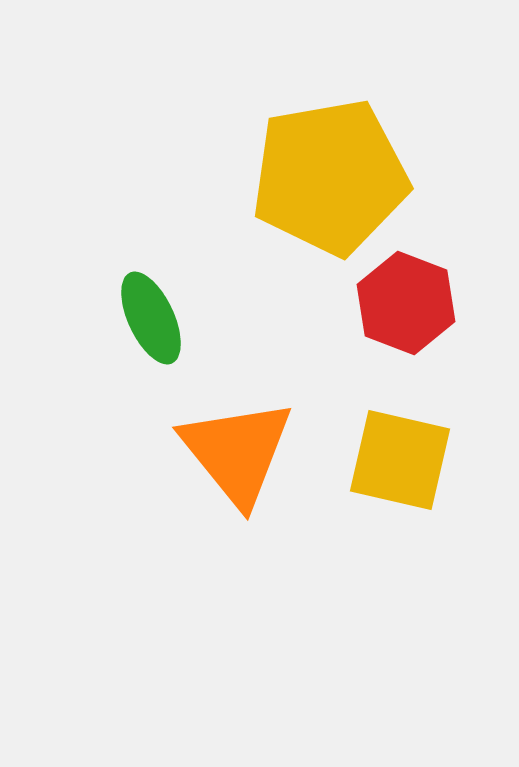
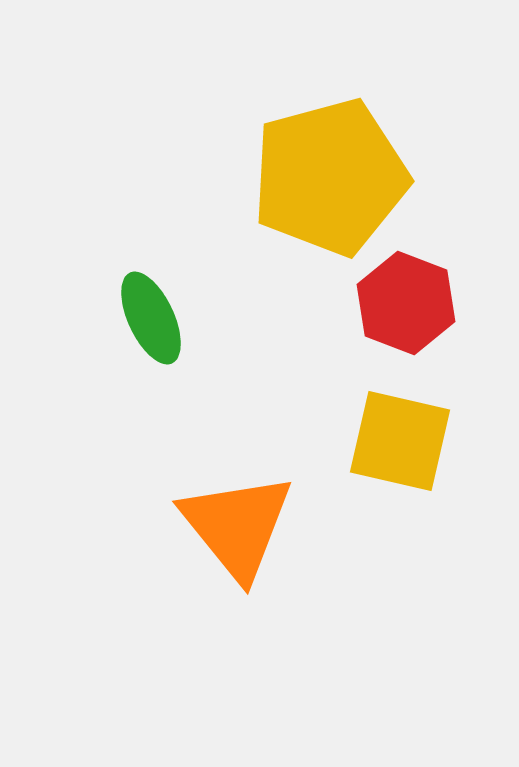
yellow pentagon: rotated 5 degrees counterclockwise
orange triangle: moved 74 px down
yellow square: moved 19 px up
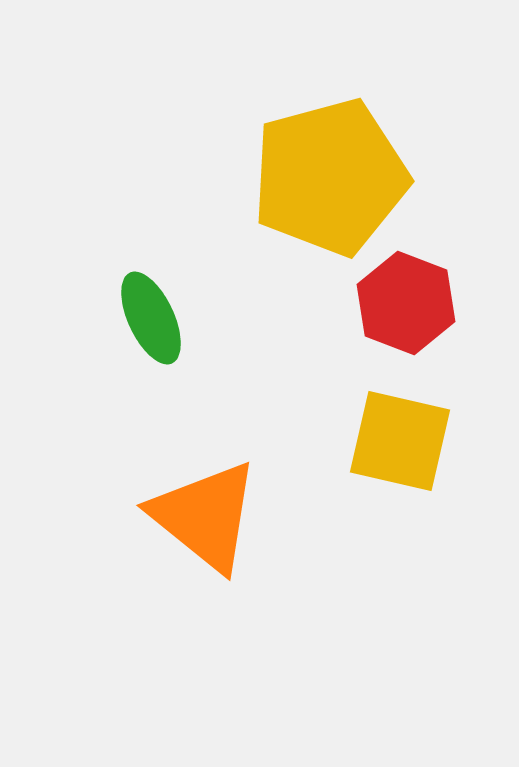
orange triangle: moved 32 px left, 10 px up; rotated 12 degrees counterclockwise
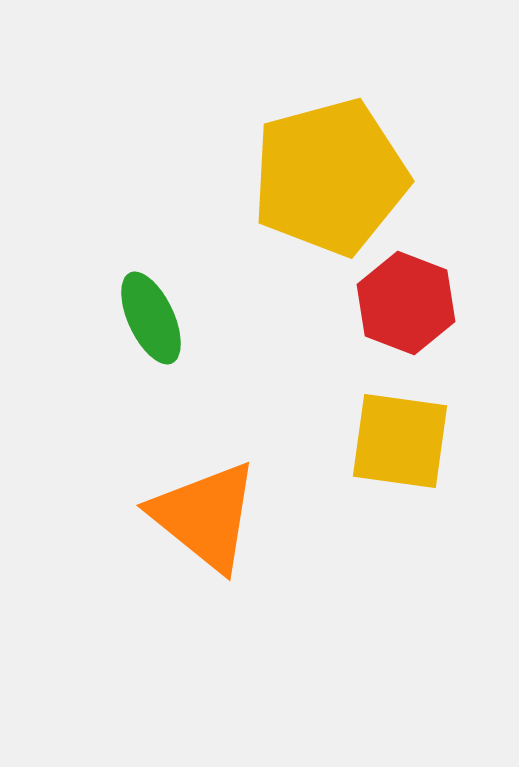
yellow square: rotated 5 degrees counterclockwise
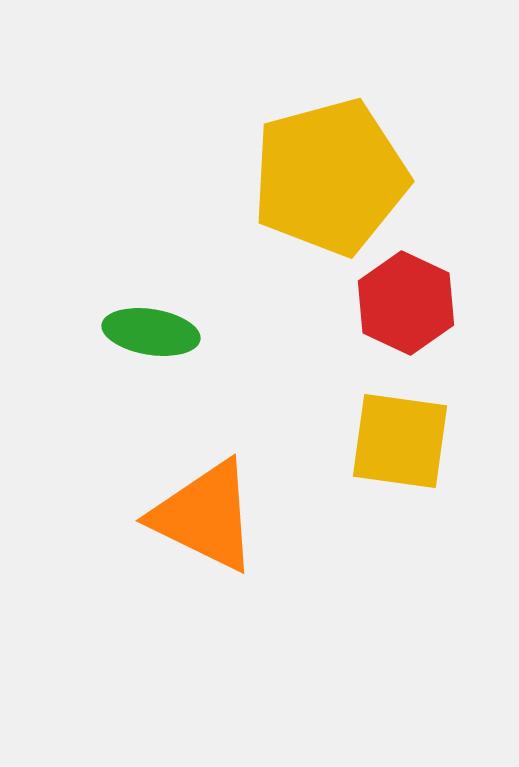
red hexagon: rotated 4 degrees clockwise
green ellipse: moved 14 px down; rotated 56 degrees counterclockwise
orange triangle: rotated 13 degrees counterclockwise
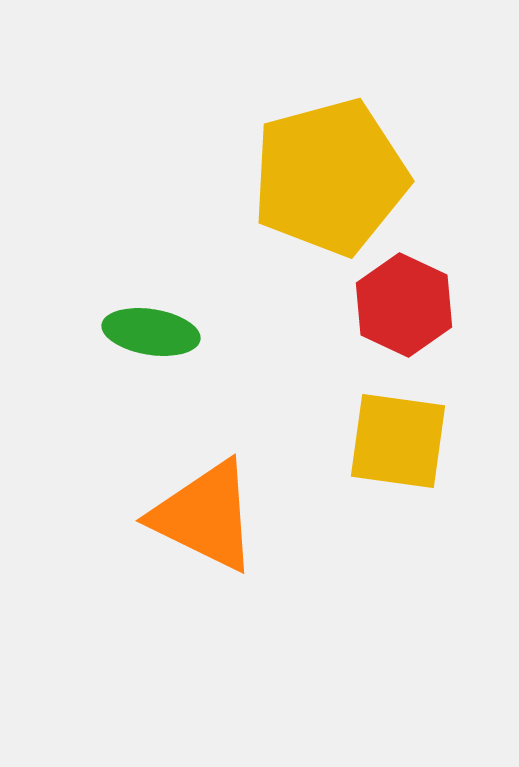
red hexagon: moved 2 px left, 2 px down
yellow square: moved 2 px left
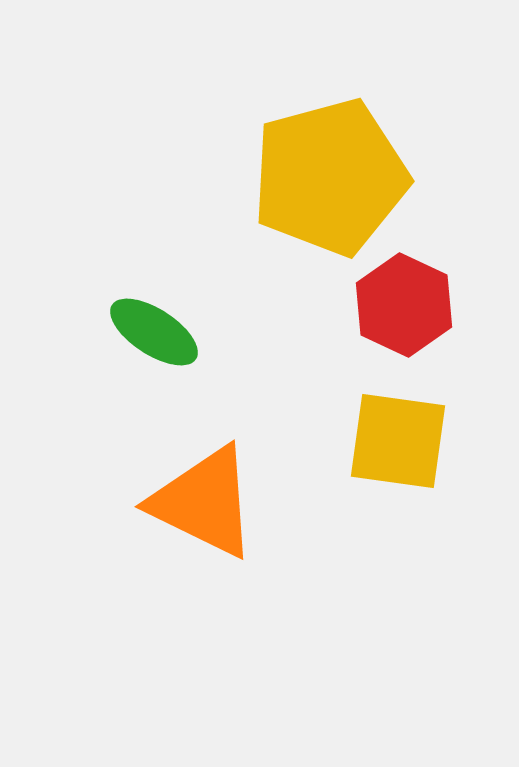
green ellipse: moved 3 px right; rotated 24 degrees clockwise
orange triangle: moved 1 px left, 14 px up
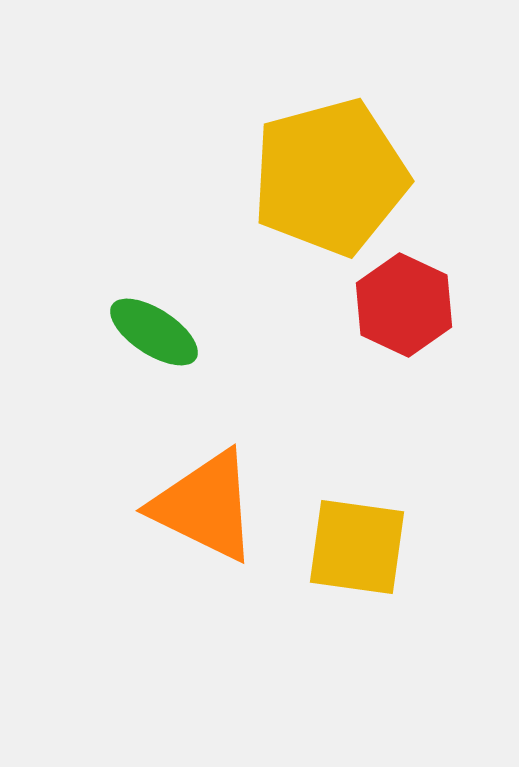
yellow square: moved 41 px left, 106 px down
orange triangle: moved 1 px right, 4 px down
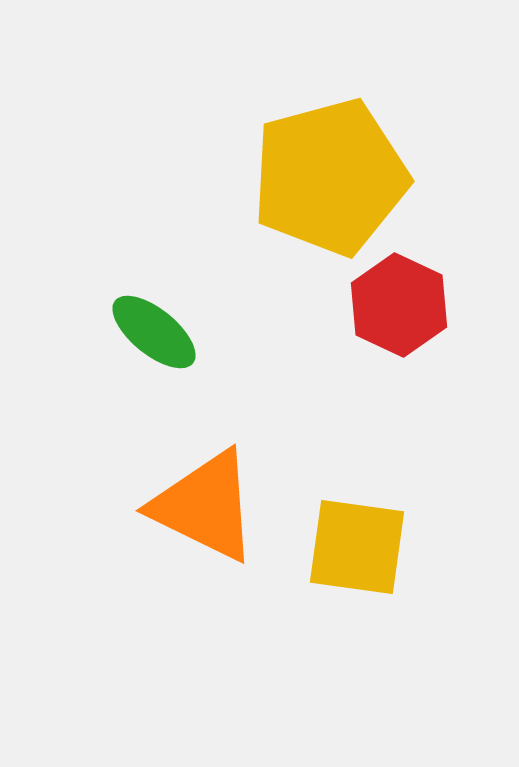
red hexagon: moved 5 px left
green ellipse: rotated 6 degrees clockwise
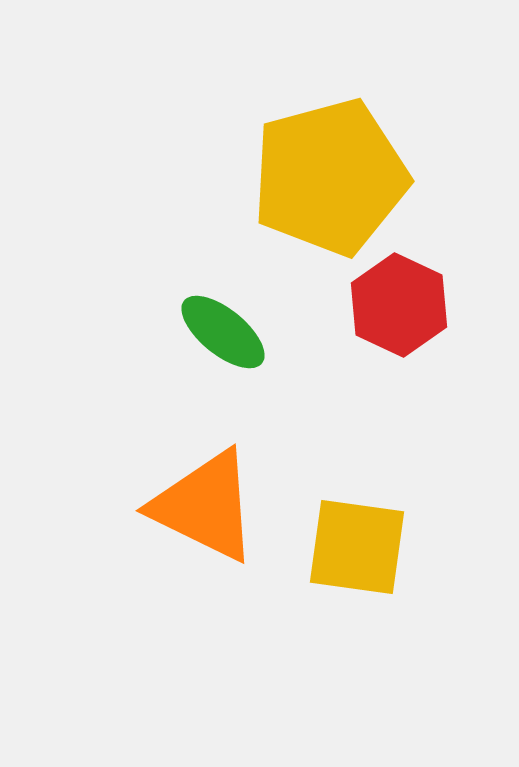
green ellipse: moved 69 px right
